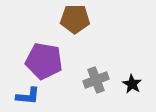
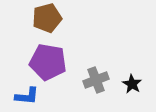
brown pentagon: moved 28 px left, 1 px up; rotated 16 degrees counterclockwise
purple pentagon: moved 4 px right, 1 px down
blue L-shape: moved 1 px left
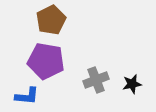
brown pentagon: moved 4 px right, 2 px down; rotated 12 degrees counterclockwise
purple pentagon: moved 2 px left, 1 px up
black star: rotated 30 degrees clockwise
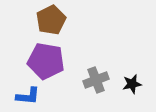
blue L-shape: moved 1 px right
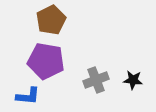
black star: moved 1 px right, 4 px up; rotated 18 degrees clockwise
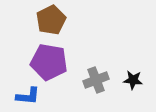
purple pentagon: moved 3 px right, 1 px down
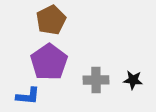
purple pentagon: rotated 27 degrees clockwise
gray cross: rotated 20 degrees clockwise
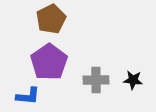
brown pentagon: moved 1 px up
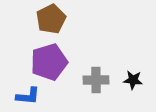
purple pentagon: rotated 18 degrees clockwise
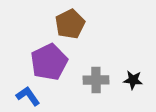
brown pentagon: moved 19 px right, 5 px down
purple pentagon: rotated 9 degrees counterclockwise
blue L-shape: rotated 130 degrees counterclockwise
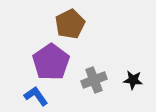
purple pentagon: moved 2 px right; rotated 9 degrees counterclockwise
gray cross: moved 2 px left; rotated 20 degrees counterclockwise
blue L-shape: moved 8 px right
